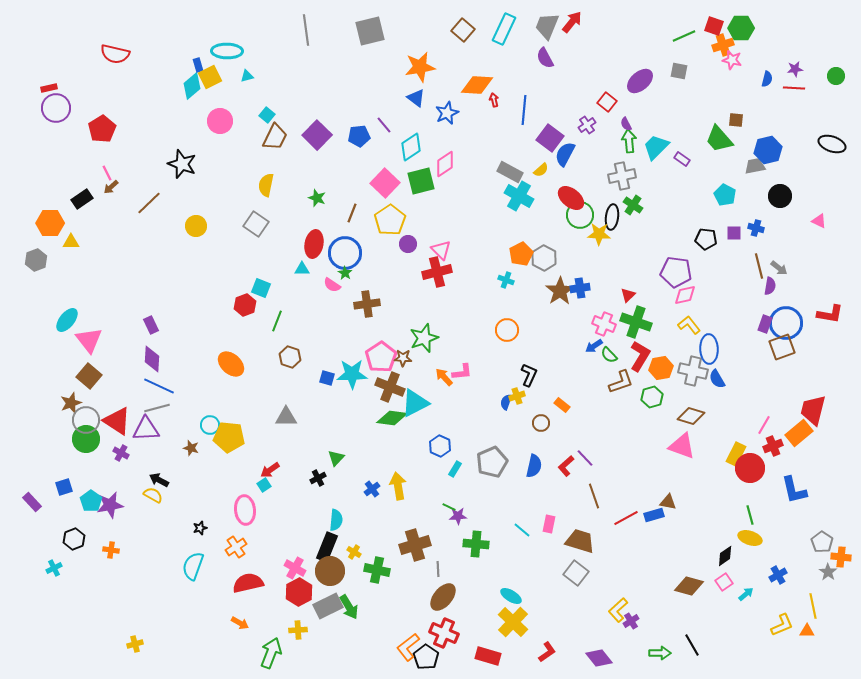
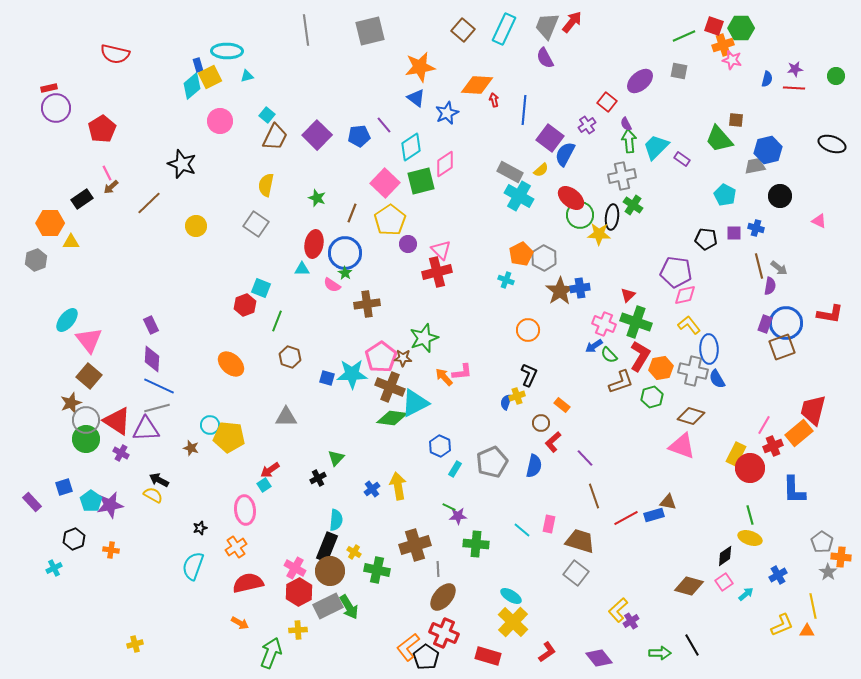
orange circle at (507, 330): moved 21 px right
red L-shape at (566, 466): moved 13 px left, 24 px up
blue L-shape at (794, 490): rotated 12 degrees clockwise
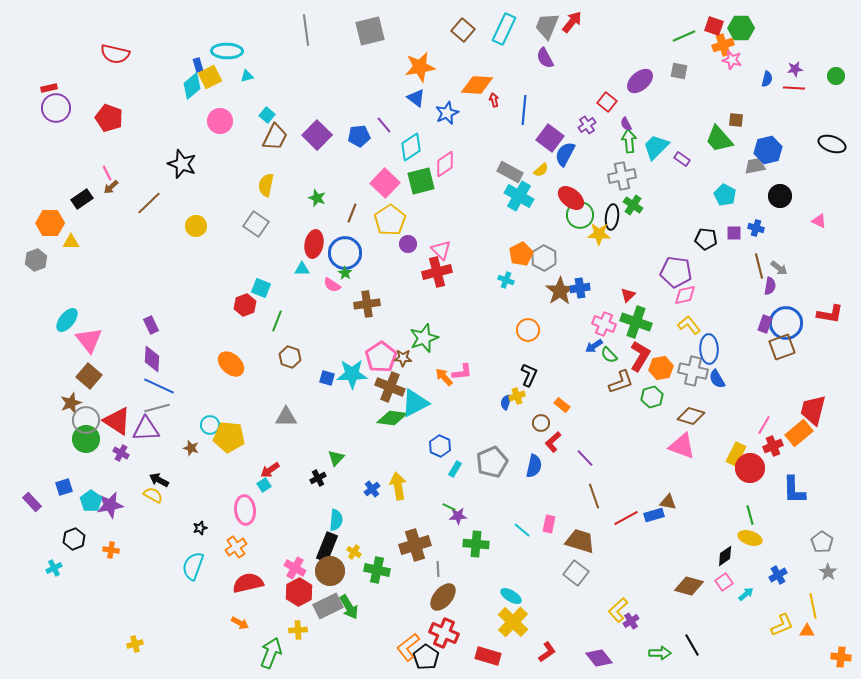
red pentagon at (102, 129): moved 7 px right, 11 px up; rotated 20 degrees counterclockwise
orange cross at (841, 557): moved 100 px down
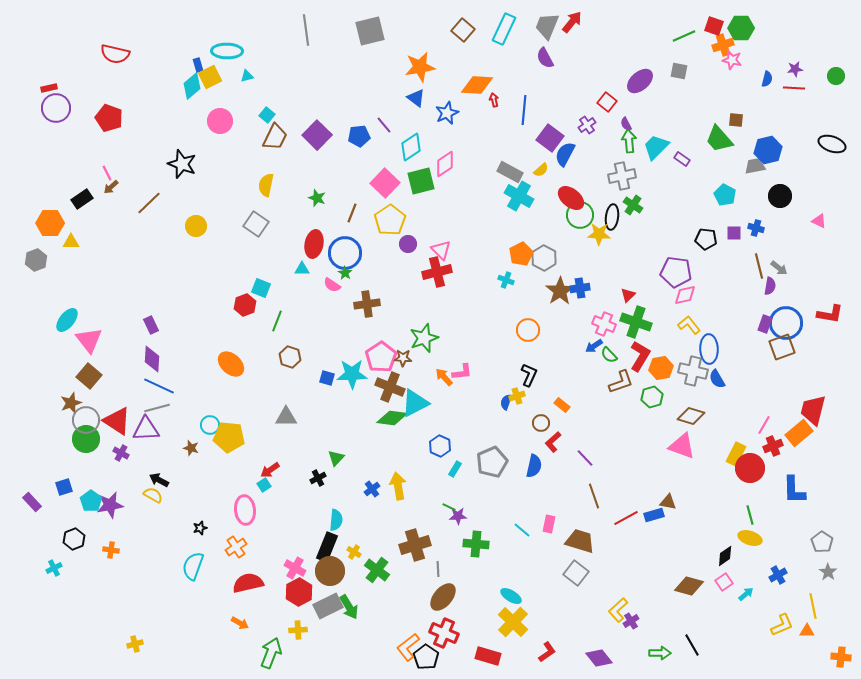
green cross at (377, 570): rotated 25 degrees clockwise
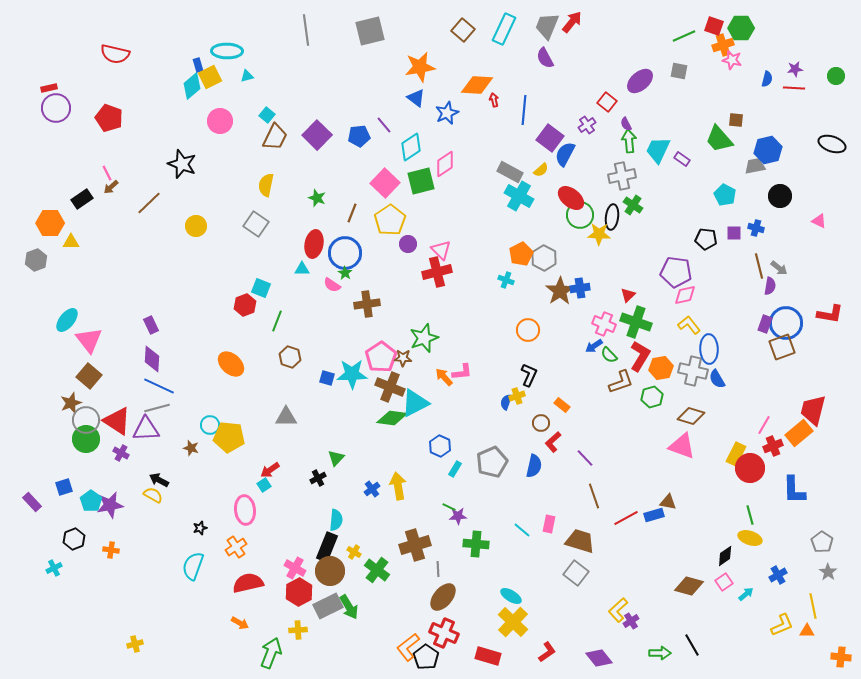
cyan trapezoid at (656, 147): moved 2 px right, 3 px down; rotated 20 degrees counterclockwise
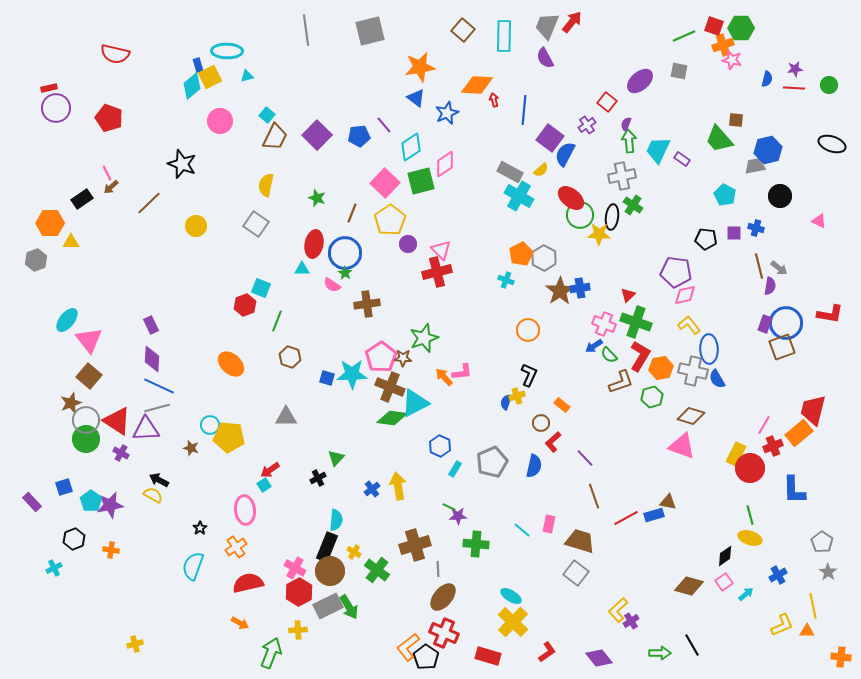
cyan rectangle at (504, 29): moved 7 px down; rotated 24 degrees counterclockwise
green circle at (836, 76): moved 7 px left, 9 px down
purple semicircle at (626, 124): rotated 48 degrees clockwise
black star at (200, 528): rotated 16 degrees counterclockwise
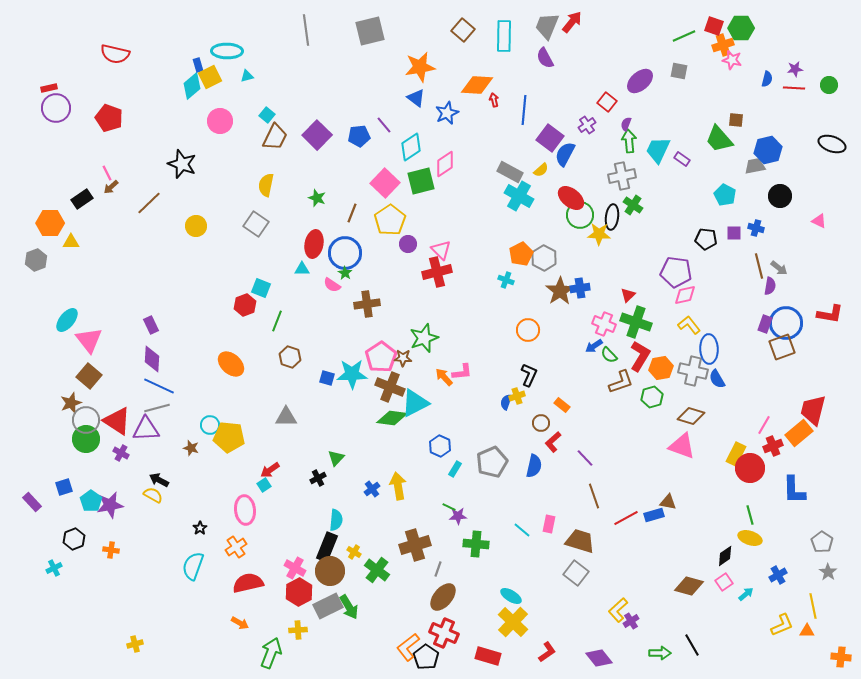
gray line at (438, 569): rotated 21 degrees clockwise
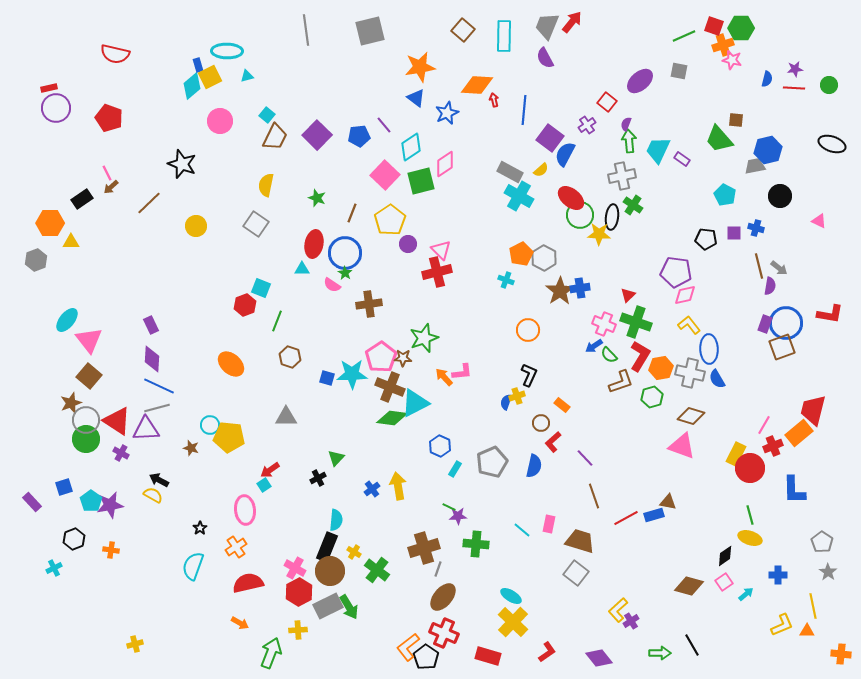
pink square at (385, 183): moved 8 px up
brown cross at (367, 304): moved 2 px right
gray cross at (693, 371): moved 3 px left, 2 px down
brown cross at (415, 545): moved 9 px right, 3 px down
blue cross at (778, 575): rotated 30 degrees clockwise
orange cross at (841, 657): moved 3 px up
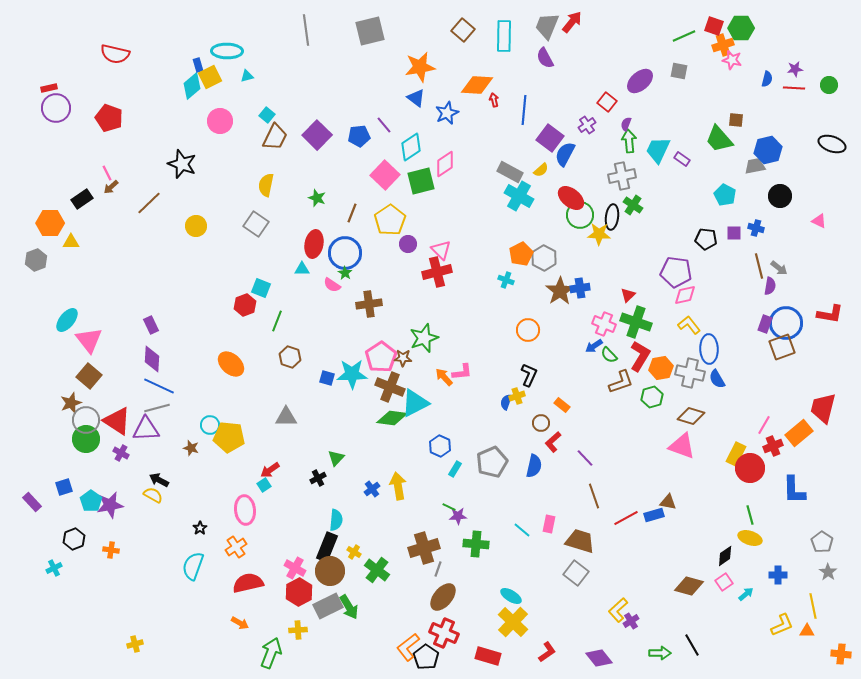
red trapezoid at (813, 410): moved 10 px right, 2 px up
